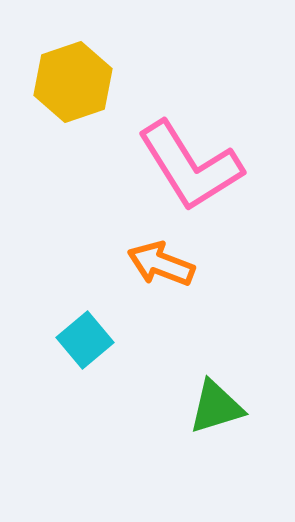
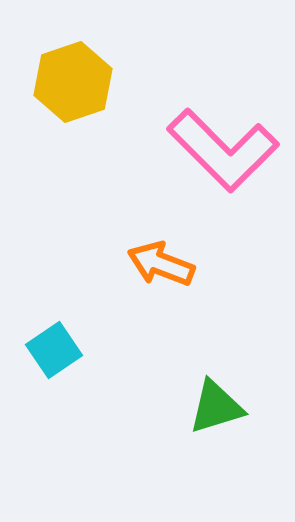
pink L-shape: moved 33 px right, 16 px up; rotated 13 degrees counterclockwise
cyan square: moved 31 px left, 10 px down; rotated 6 degrees clockwise
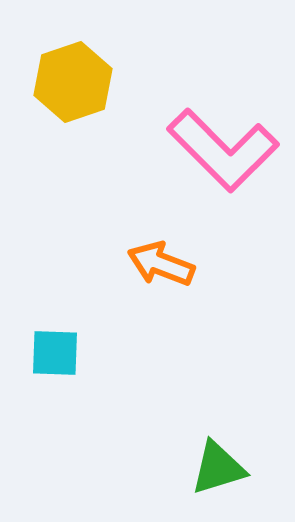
cyan square: moved 1 px right, 3 px down; rotated 36 degrees clockwise
green triangle: moved 2 px right, 61 px down
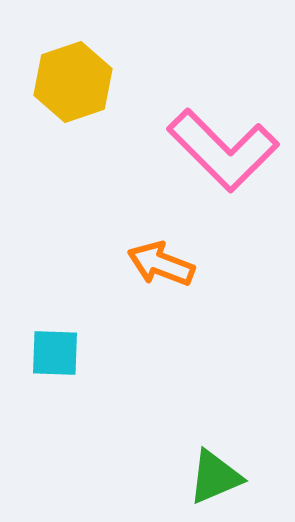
green triangle: moved 3 px left, 9 px down; rotated 6 degrees counterclockwise
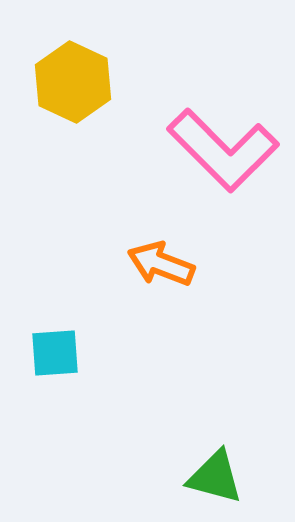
yellow hexagon: rotated 16 degrees counterclockwise
cyan square: rotated 6 degrees counterclockwise
green triangle: rotated 38 degrees clockwise
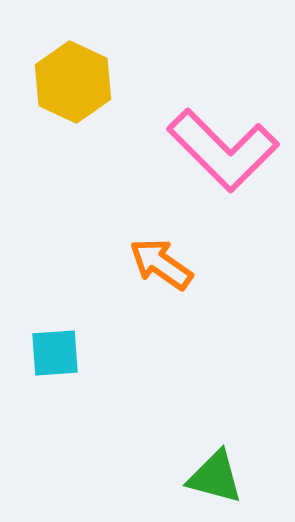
orange arrow: rotated 14 degrees clockwise
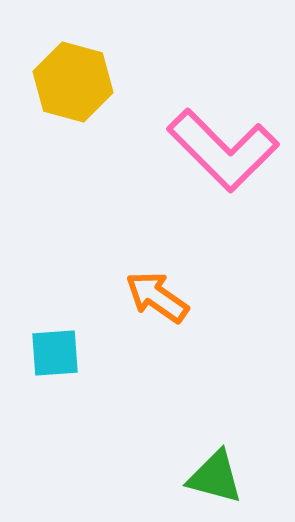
yellow hexagon: rotated 10 degrees counterclockwise
orange arrow: moved 4 px left, 33 px down
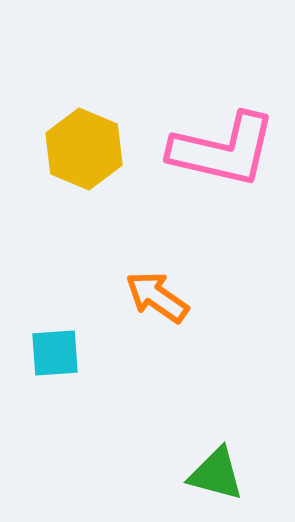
yellow hexagon: moved 11 px right, 67 px down; rotated 8 degrees clockwise
pink L-shape: rotated 32 degrees counterclockwise
green triangle: moved 1 px right, 3 px up
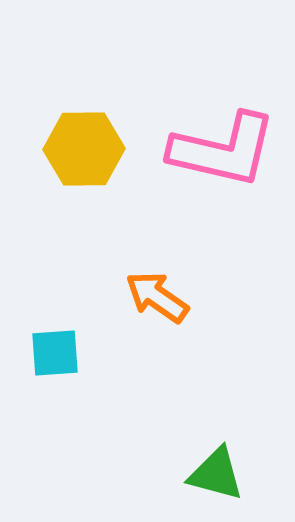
yellow hexagon: rotated 24 degrees counterclockwise
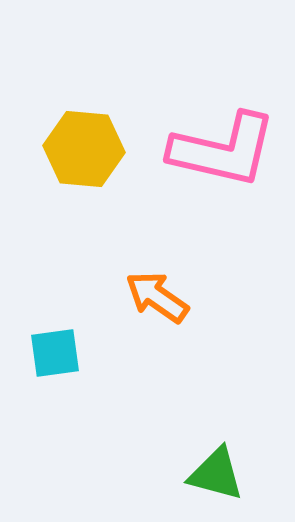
yellow hexagon: rotated 6 degrees clockwise
cyan square: rotated 4 degrees counterclockwise
